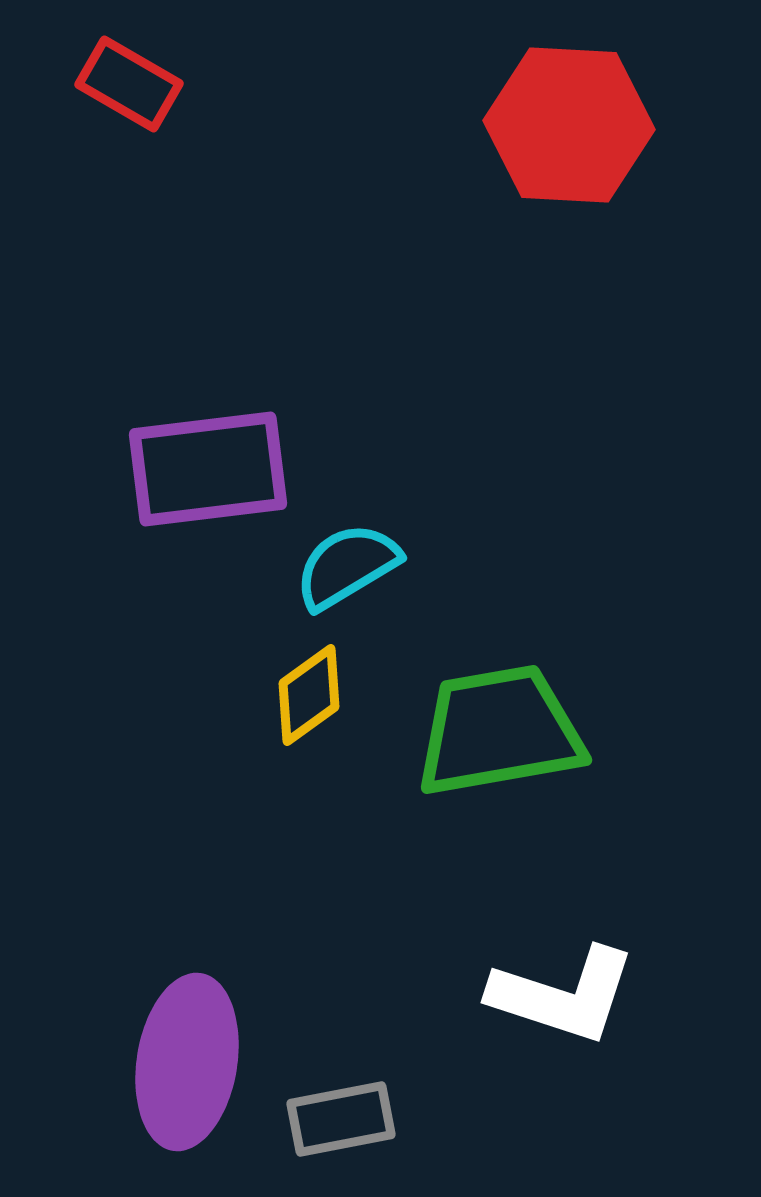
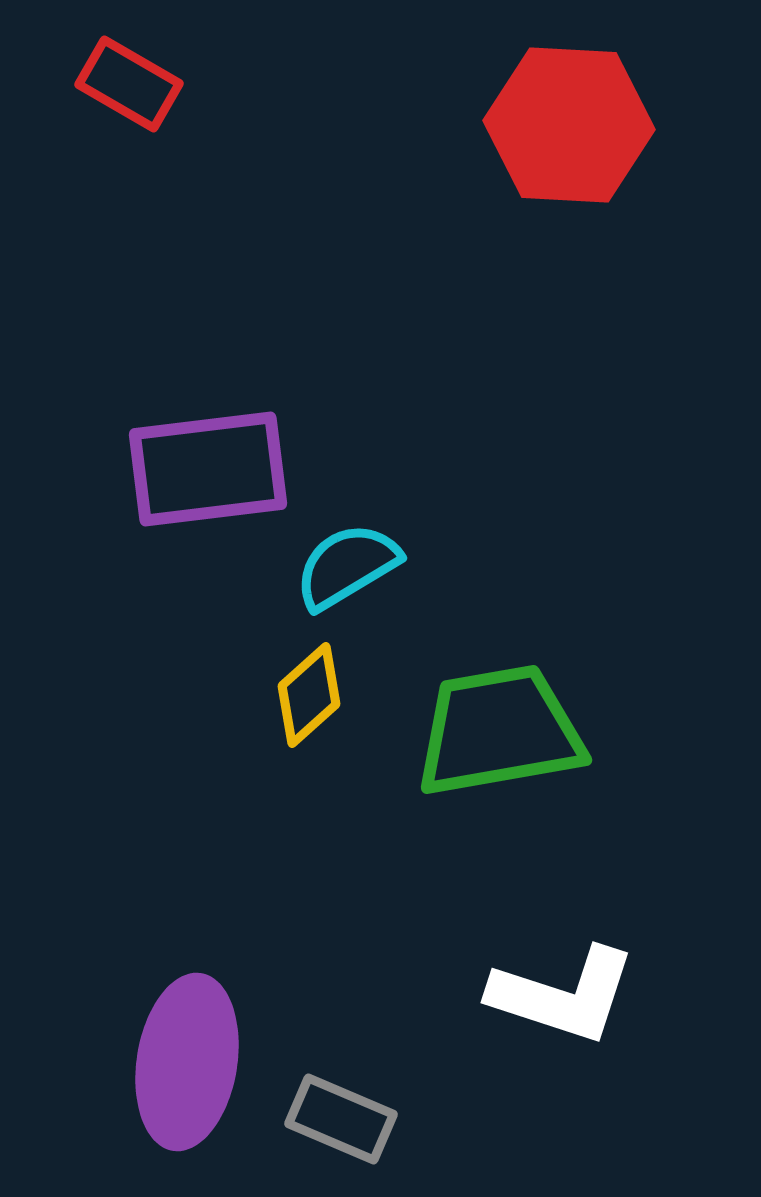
yellow diamond: rotated 6 degrees counterclockwise
gray rectangle: rotated 34 degrees clockwise
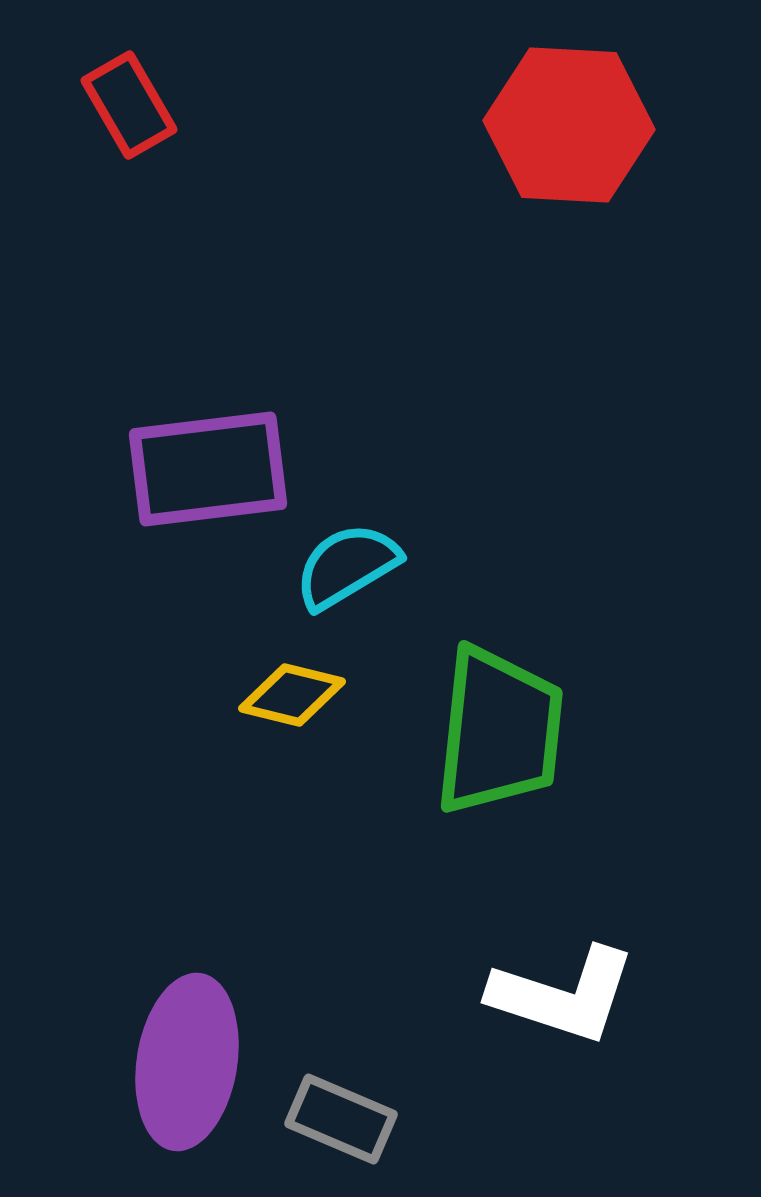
red rectangle: moved 21 px down; rotated 30 degrees clockwise
yellow diamond: moved 17 px left; rotated 56 degrees clockwise
green trapezoid: rotated 106 degrees clockwise
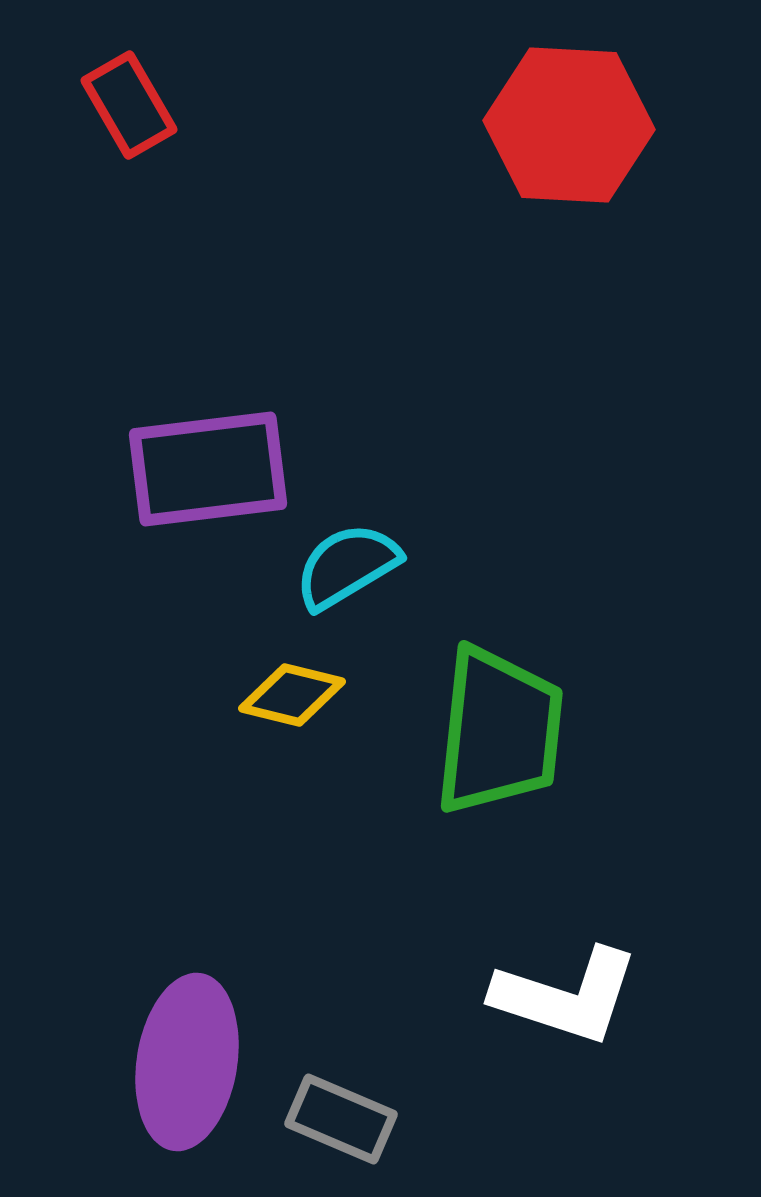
white L-shape: moved 3 px right, 1 px down
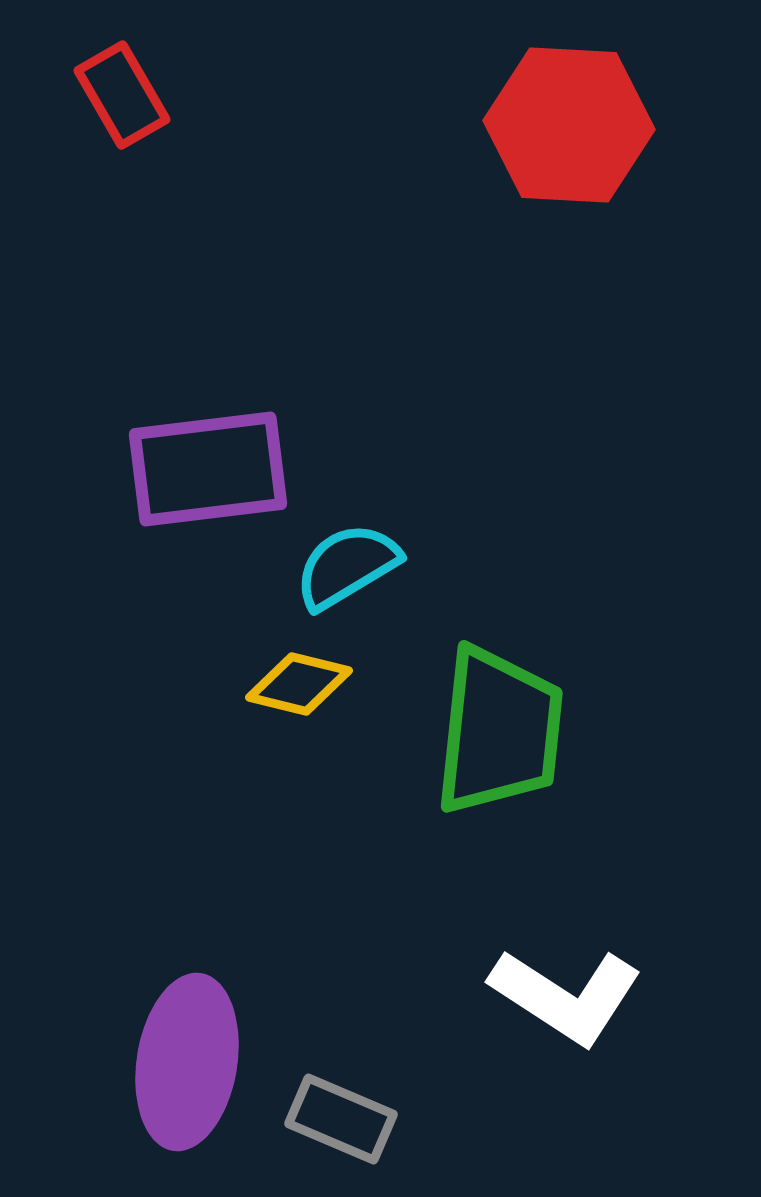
red rectangle: moved 7 px left, 10 px up
yellow diamond: moved 7 px right, 11 px up
white L-shape: rotated 15 degrees clockwise
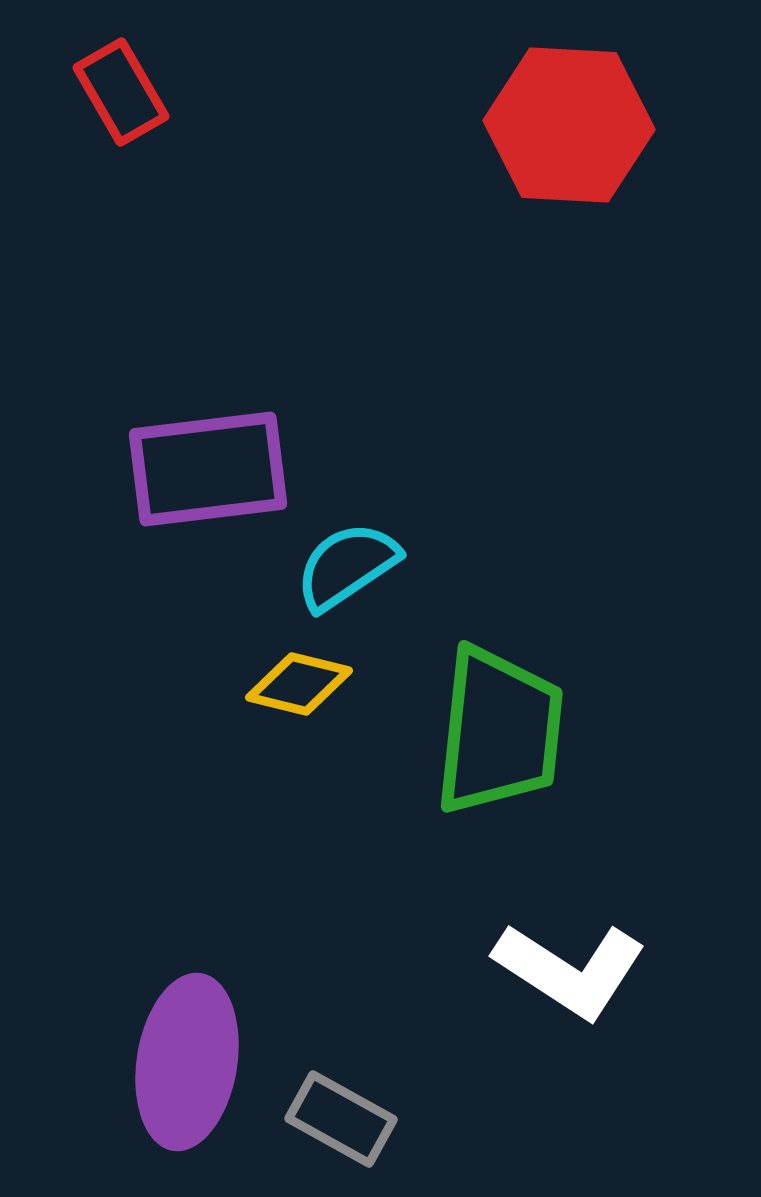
red rectangle: moved 1 px left, 3 px up
cyan semicircle: rotated 3 degrees counterclockwise
white L-shape: moved 4 px right, 26 px up
gray rectangle: rotated 6 degrees clockwise
